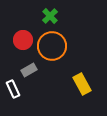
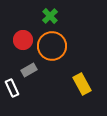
white rectangle: moved 1 px left, 1 px up
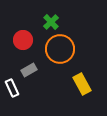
green cross: moved 1 px right, 6 px down
orange circle: moved 8 px right, 3 px down
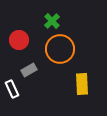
green cross: moved 1 px right, 1 px up
red circle: moved 4 px left
yellow rectangle: rotated 25 degrees clockwise
white rectangle: moved 1 px down
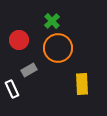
orange circle: moved 2 px left, 1 px up
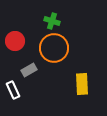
green cross: rotated 28 degrees counterclockwise
red circle: moved 4 px left, 1 px down
orange circle: moved 4 px left
white rectangle: moved 1 px right, 1 px down
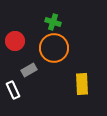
green cross: moved 1 px right, 1 px down
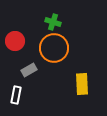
white rectangle: moved 3 px right, 5 px down; rotated 36 degrees clockwise
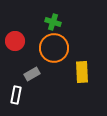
gray rectangle: moved 3 px right, 4 px down
yellow rectangle: moved 12 px up
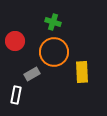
orange circle: moved 4 px down
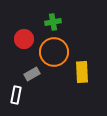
green cross: rotated 28 degrees counterclockwise
red circle: moved 9 px right, 2 px up
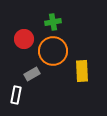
orange circle: moved 1 px left, 1 px up
yellow rectangle: moved 1 px up
